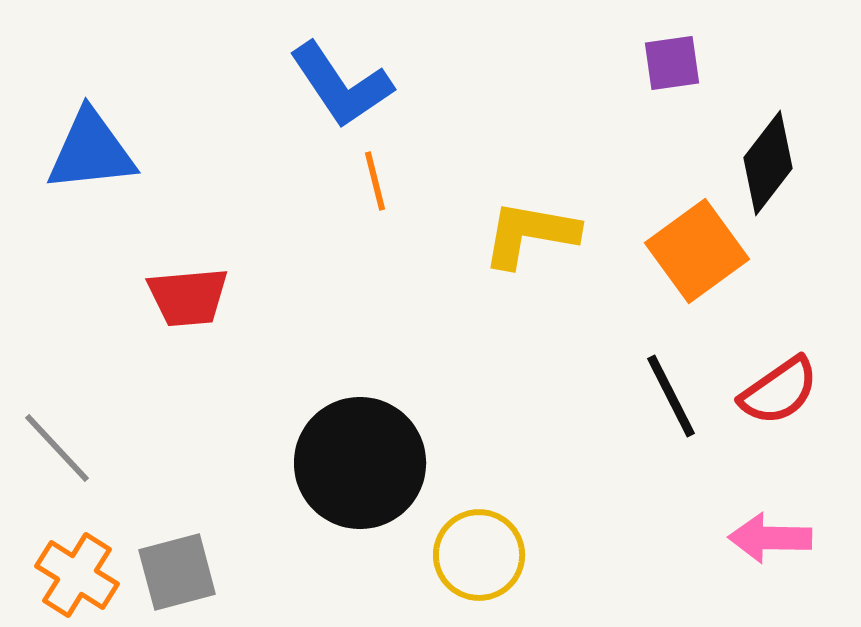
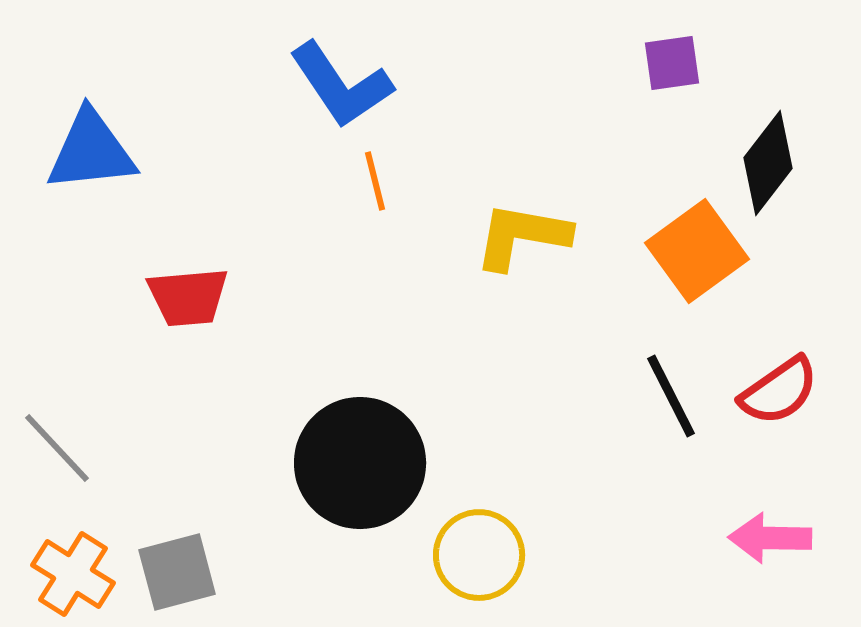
yellow L-shape: moved 8 px left, 2 px down
orange cross: moved 4 px left, 1 px up
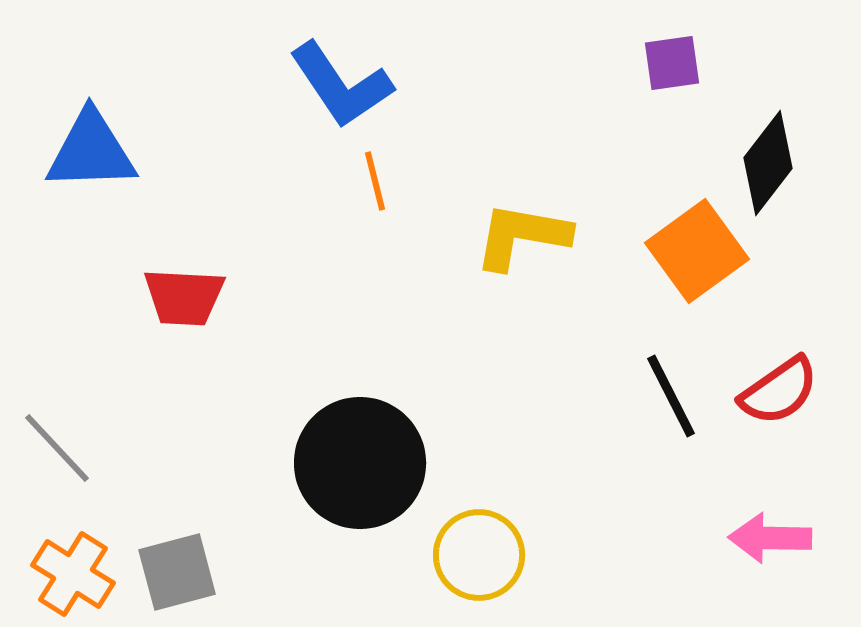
blue triangle: rotated 4 degrees clockwise
red trapezoid: moved 4 px left; rotated 8 degrees clockwise
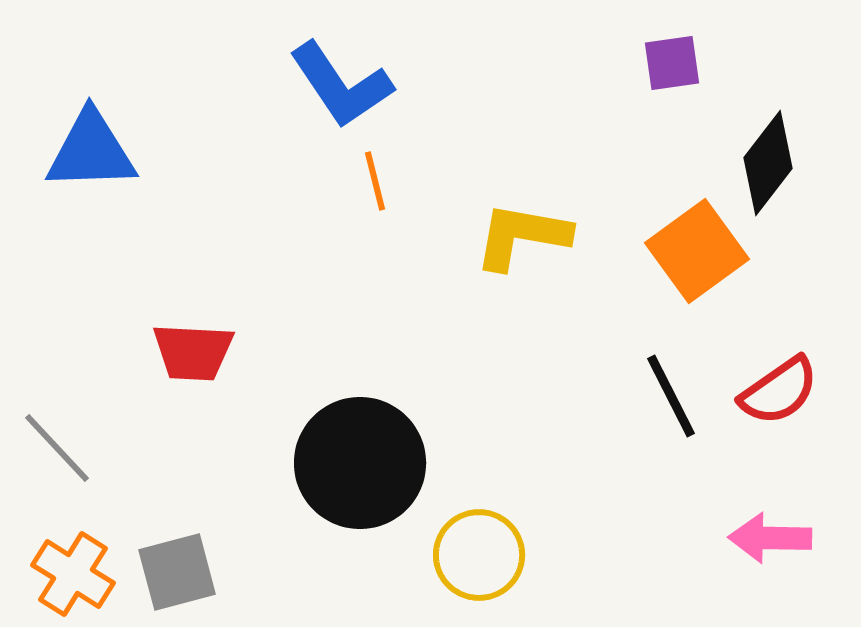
red trapezoid: moved 9 px right, 55 px down
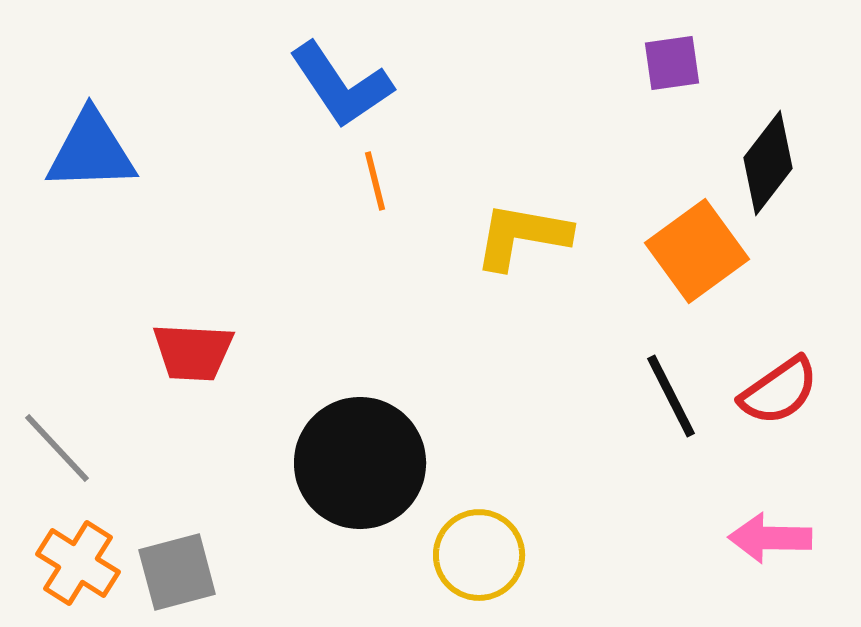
orange cross: moved 5 px right, 11 px up
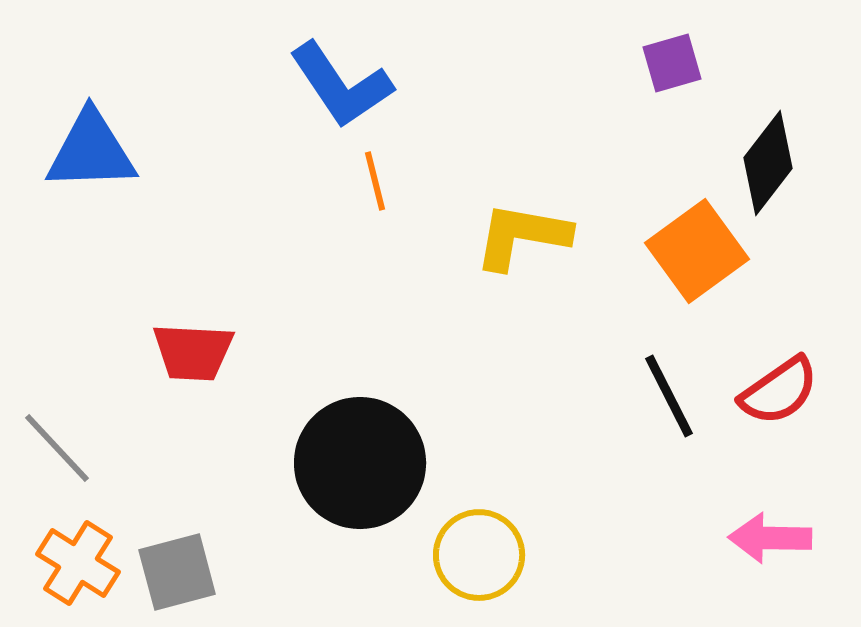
purple square: rotated 8 degrees counterclockwise
black line: moved 2 px left
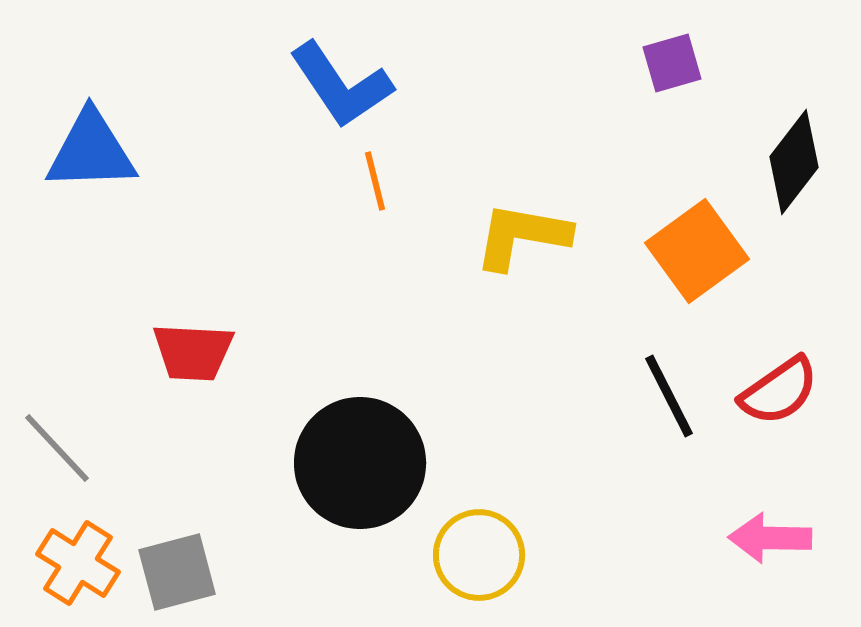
black diamond: moved 26 px right, 1 px up
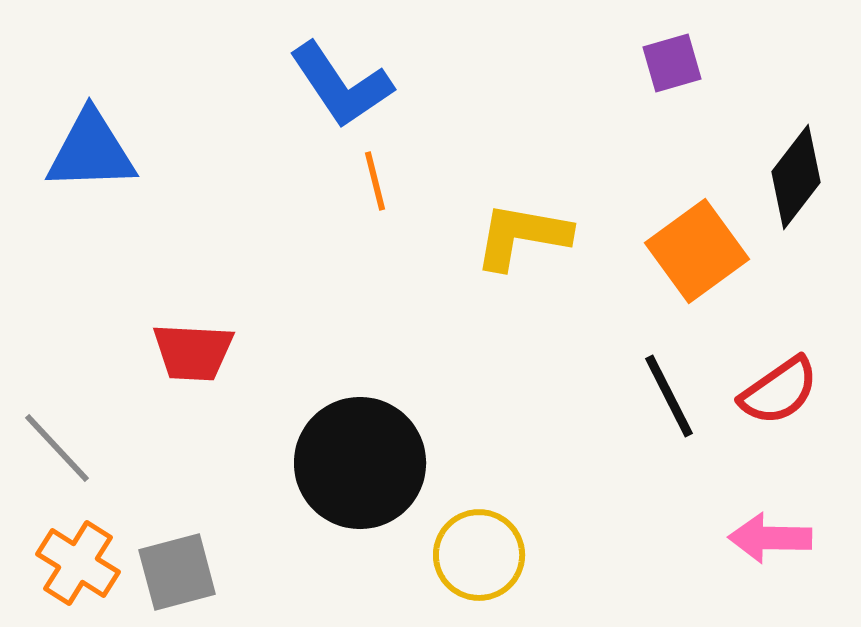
black diamond: moved 2 px right, 15 px down
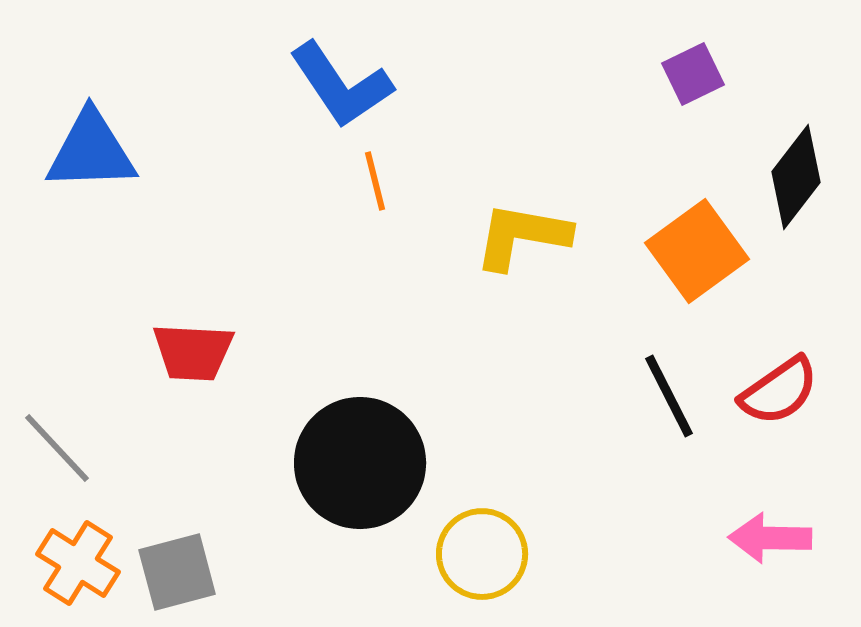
purple square: moved 21 px right, 11 px down; rotated 10 degrees counterclockwise
yellow circle: moved 3 px right, 1 px up
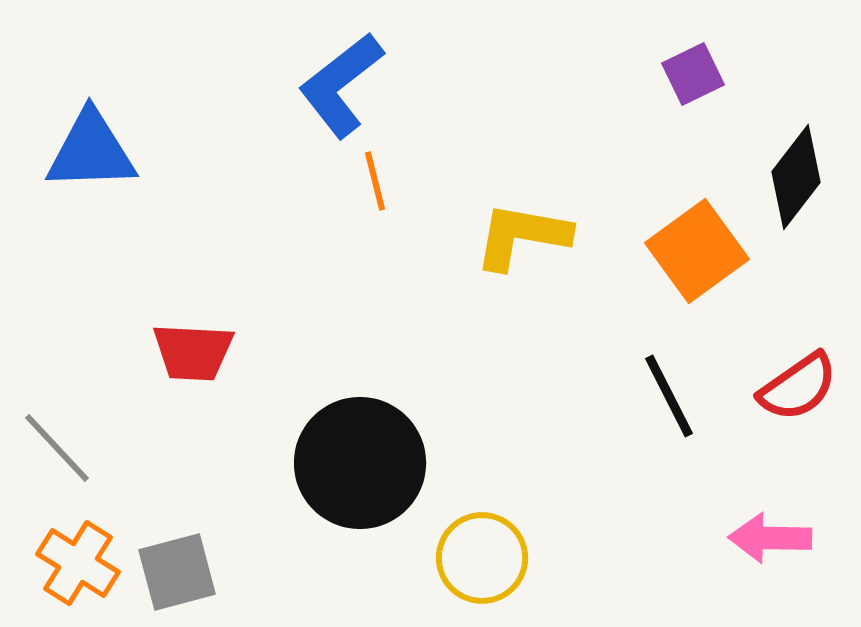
blue L-shape: rotated 86 degrees clockwise
red semicircle: moved 19 px right, 4 px up
yellow circle: moved 4 px down
